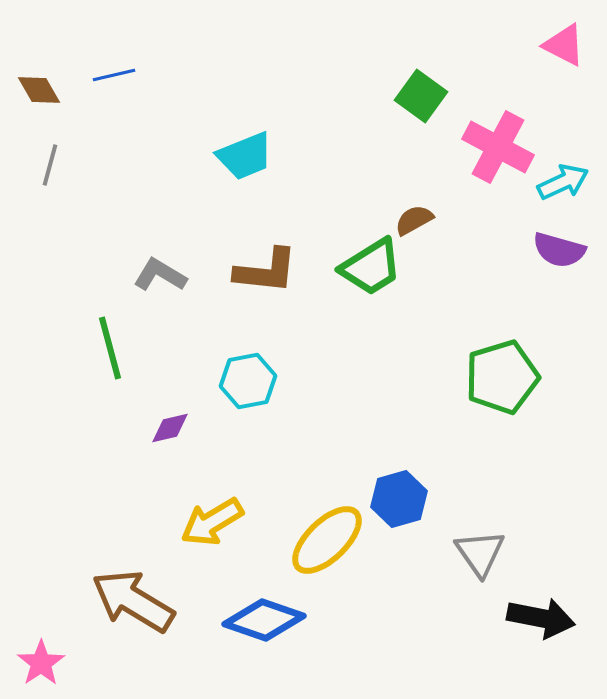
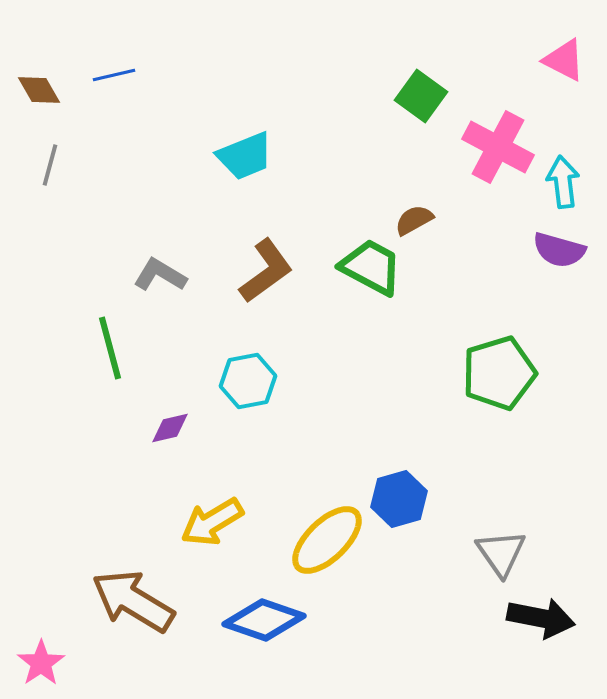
pink triangle: moved 15 px down
cyan arrow: rotated 72 degrees counterclockwise
green trapezoid: rotated 120 degrees counterclockwise
brown L-shape: rotated 42 degrees counterclockwise
green pentagon: moved 3 px left, 4 px up
gray triangle: moved 21 px right
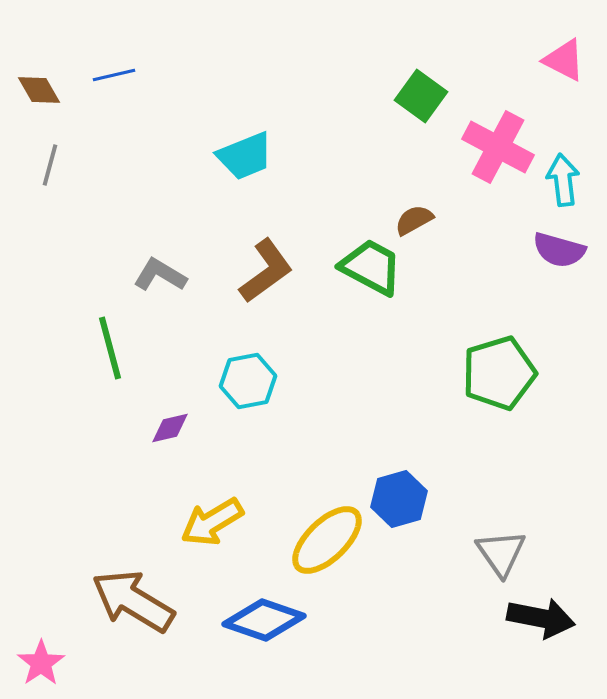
cyan arrow: moved 2 px up
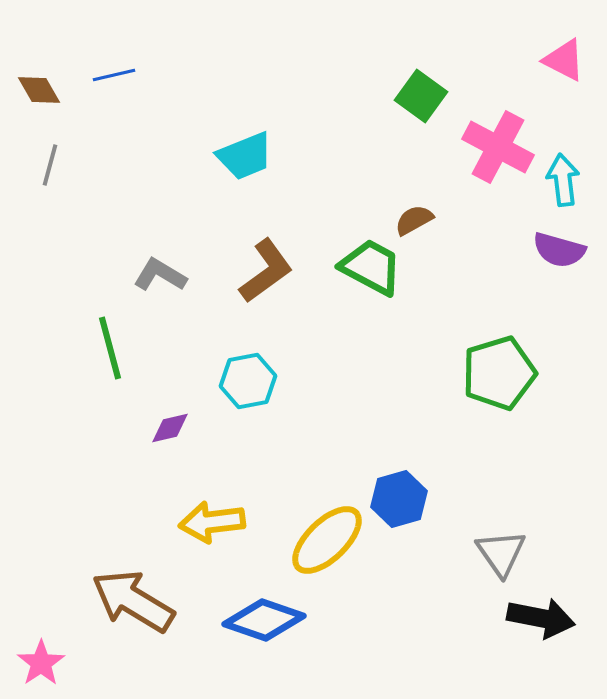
yellow arrow: rotated 24 degrees clockwise
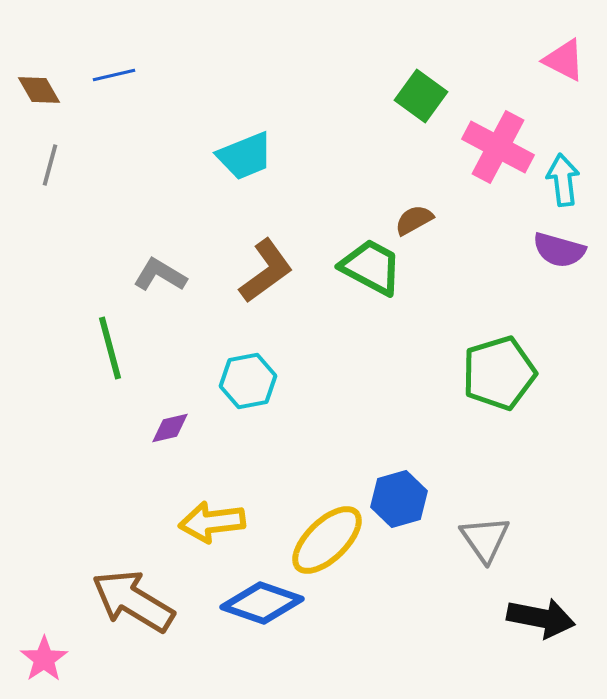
gray triangle: moved 16 px left, 14 px up
blue diamond: moved 2 px left, 17 px up
pink star: moved 3 px right, 4 px up
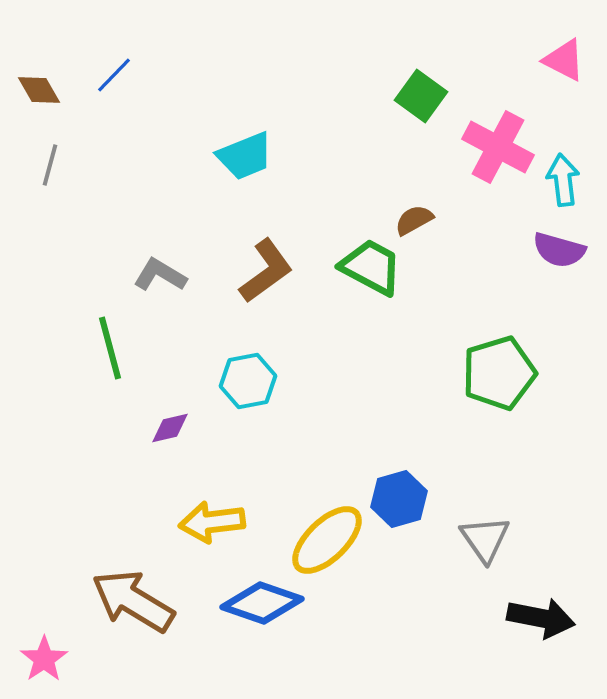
blue line: rotated 33 degrees counterclockwise
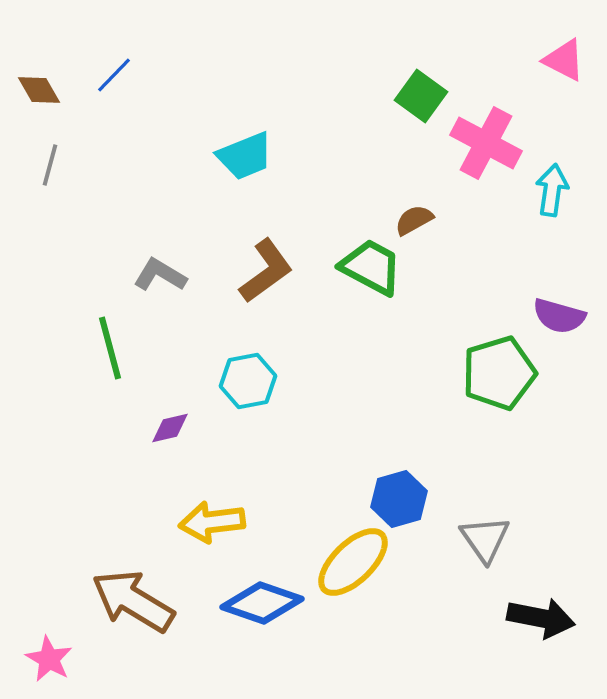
pink cross: moved 12 px left, 4 px up
cyan arrow: moved 11 px left, 10 px down; rotated 15 degrees clockwise
purple semicircle: moved 66 px down
yellow ellipse: moved 26 px right, 22 px down
pink star: moved 5 px right; rotated 9 degrees counterclockwise
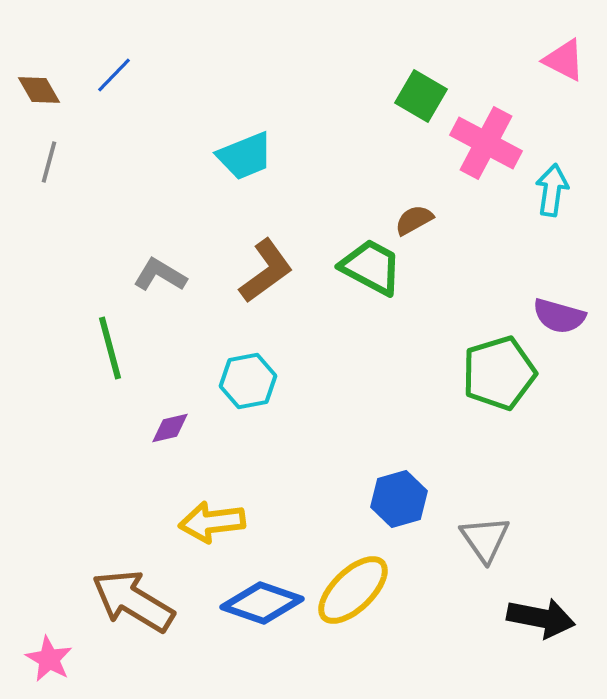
green square: rotated 6 degrees counterclockwise
gray line: moved 1 px left, 3 px up
yellow ellipse: moved 28 px down
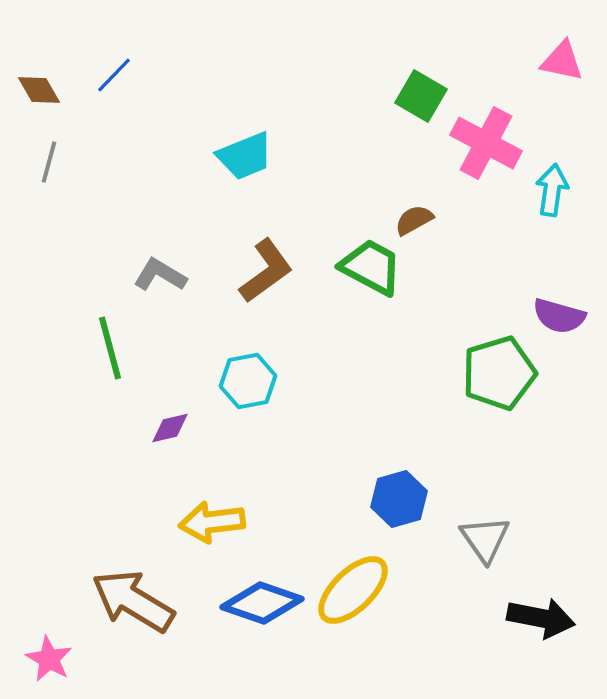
pink triangle: moved 2 px left, 1 px down; rotated 15 degrees counterclockwise
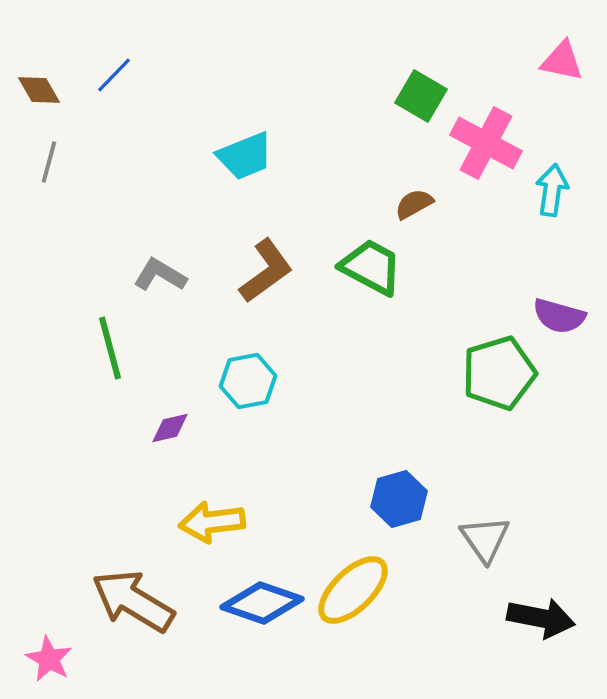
brown semicircle: moved 16 px up
